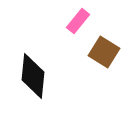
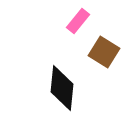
black diamond: moved 29 px right, 12 px down
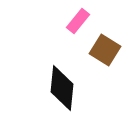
brown square: moved 1 px right, 2 px up
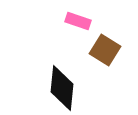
pink rectangle: rotated 70 degrees clockwise
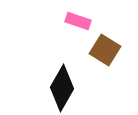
black diamond: rotated 24 degrees clockwise
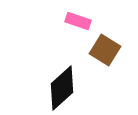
black diamond: rotated 18 degrees clockwise
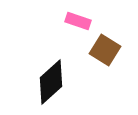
black diamond: moved 11 px left, 6 px up
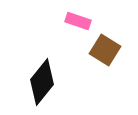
black diamond: moved 9 px left; rotated 9 degrees counterclockwise
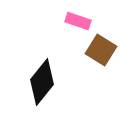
brown square: moved 4 px left
